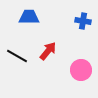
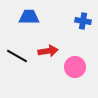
red arrow: rotated 42 degrees clockwise
pink circle: moved 6 px left, 3 px up
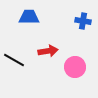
black line: moved 3 px left, 4 px down
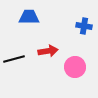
blue cross: moved 1 px right, 5 px down
black line: moved 1 px up; rotated 45 degrees counterclockwise
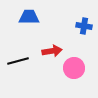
red arrow: moved 4 px right
black line: moved 4 px right, 2 px down
pink circle: moved 1 px left, 1 px down
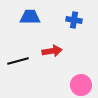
blue trapezoid: moved 1 px right
blue cross: moved 10 px left, 6 px up
pink circle: moved 7 px right, 17 px down
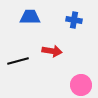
red arrow: rotated 18 degrees clockwise
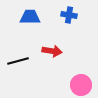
blue cross: moved 5 px left, 5 px up
